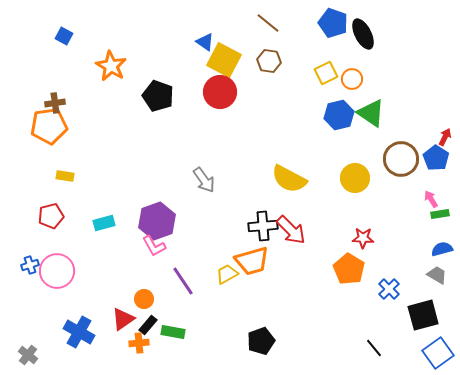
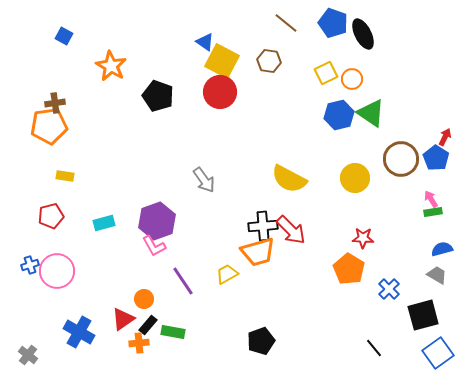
brown line at (268, 23): moved 18 px right
yellow square at (224, 60): moved 2 px left, 1 px down
green rectangle at (440, 214): moved 7 px left, 2 px up
orange trapezoid at (252, 261): moved 6 px right, 9 px up
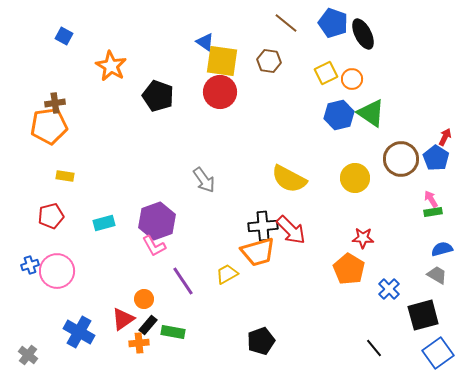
yellow square at (222, 61): rotated 20 degrees counterclockwise
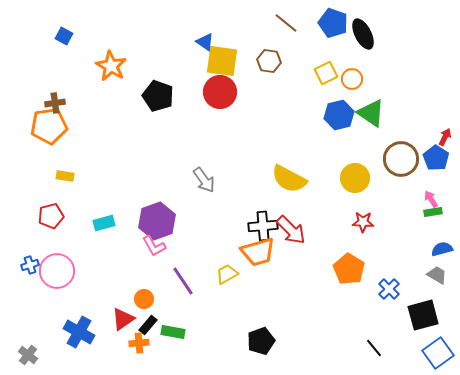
red star at (363, 238): moved 16 px up
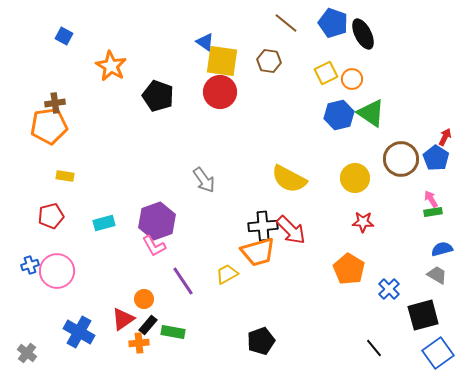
gray cross at (28, 355): moved 1 px left, 2 px up
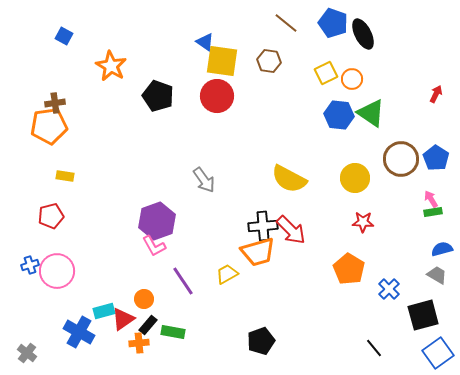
red circle at (220, 92): moved 3 px left, 4 px down
blue hexagon at (339, 115): rotated 20 degrees clockwise
red arrow at (445, 137): moved 9 px left, 43 px up
cyan rectangle at (104, 223): moved 88 px down
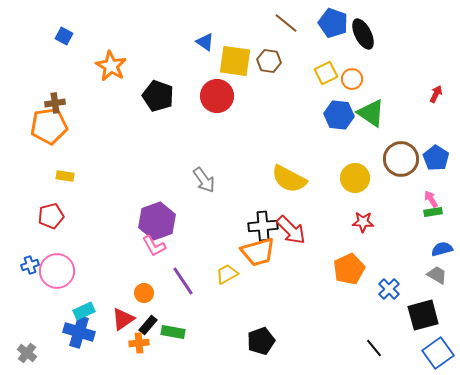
yellow square at (222, 61): moved 13 px right
orange pentagon at (349, 269): rotated 16 degrees clockwise
orange circle at (144, 299): moved 6 px up
cyan rectangle at (104, 311): moved 20 px left; rotated 10 degrees counterclockwise
blue cross at (79, 332): rotated 12 degrees counterclockwise
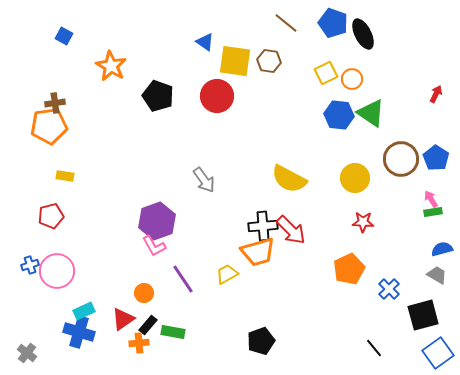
purple line at (183, 281): moved 2 px up
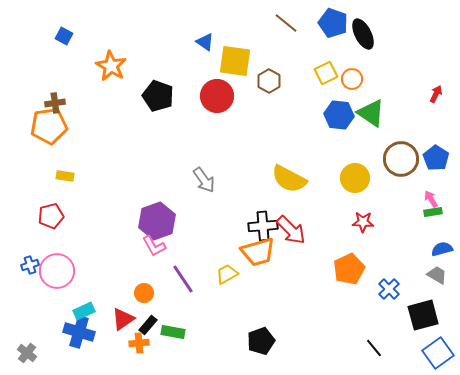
brown hexagon at (269, 61): moved 20 px down; rotated 20 degrees clockwise
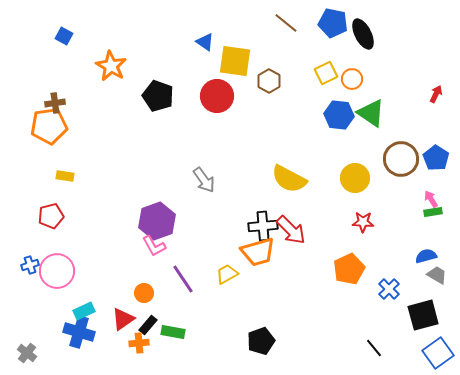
blue pentagon at (333, 23): rotated 8 degrees counterclockwise
blue semicircle at (442, 249): moved 16 px left, 7 px down
